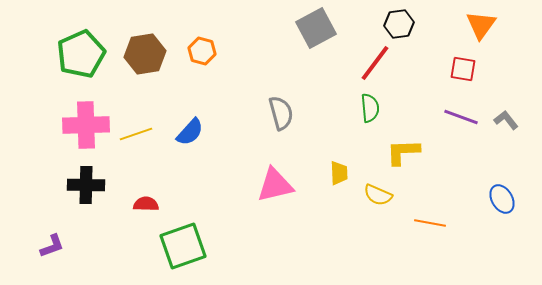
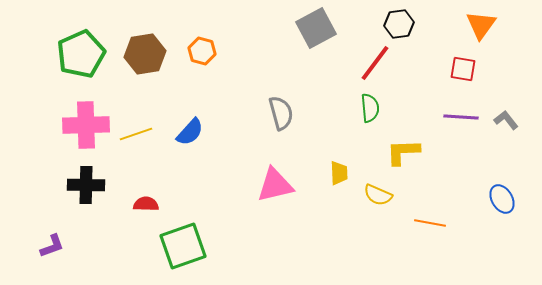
purple line: rotated 16 degrees counterclockwise
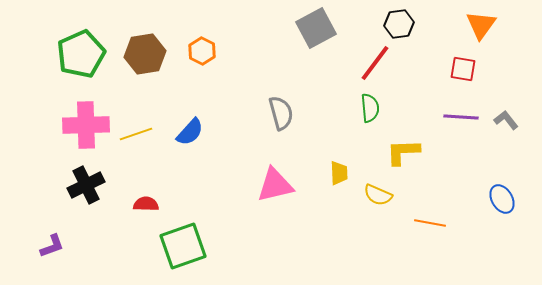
orange hexagon: rotated 12 degrees clockwise
black cross: rotated 27 degrees counterclockwise
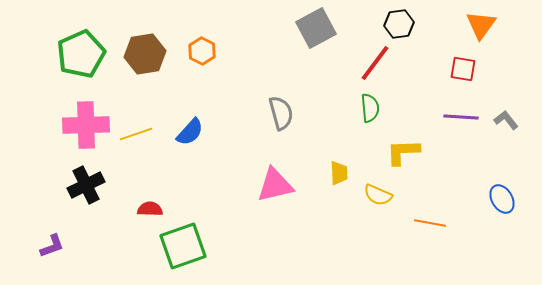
red semicircle: moved 4 px right, 5 px down
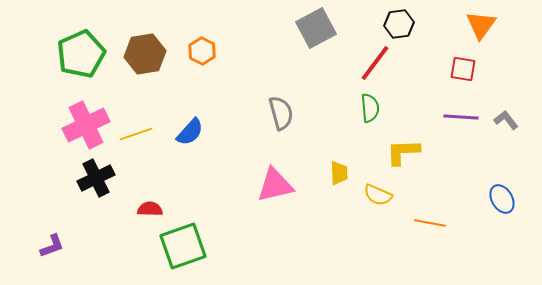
pink cross: rotated 24 degrees counterclockwise
black cross: moved 10 px right, 7 px up
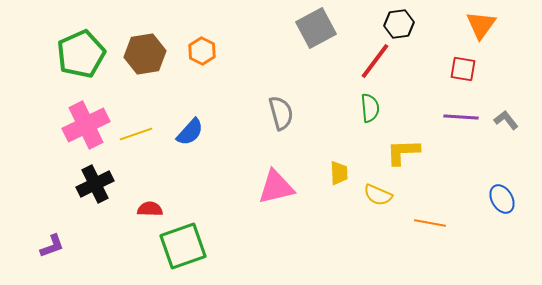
red line: moved 2 px up
black cross: moved 1 px left, 6 px down
pink triangle: moved 1 px right, 2 px down
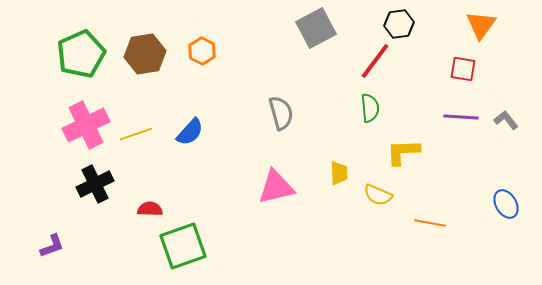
blue ellipse: moved 4 px right, 5 px down
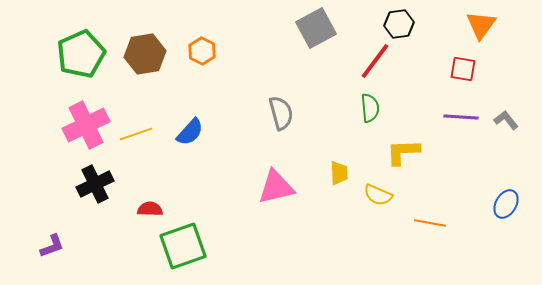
blue ellipse: rotated 60 degrees clockwise
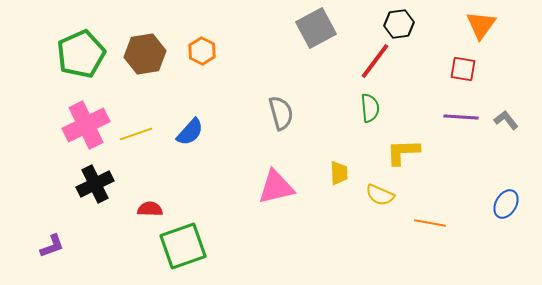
yellow semicircle: moved 2 px right
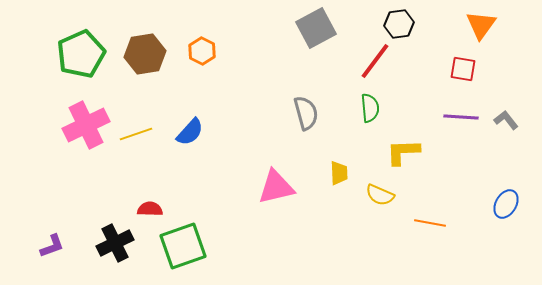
gray semicircle: moved 25 px right
black cross: moved 20 px right, 59 px down
